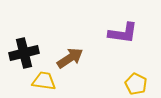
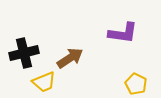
yellow trapezoid: moved 1 px down; rotated 150 degrees clockwise
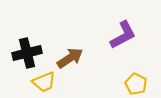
purple L-shape: moved 2 px down; rotated 36 degrees counterclockwise
black cross: moved 3 px right
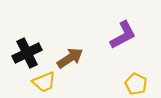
black cross: rotated 12 degrees counterclockwise
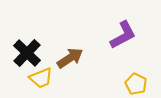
black cross: rotated 20 degrees counterclockwise
yellow trapezoid: moved 3 px left, 4 px up
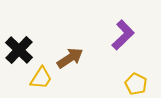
purple L-shape: rotated 16 degrees counterclockwise
black cross: moved 8 px left, 3 px up
yellow trapezoid: rotated 35 degrees counterclockwise
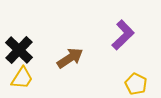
yellow trapezoid: moved 19 px left
